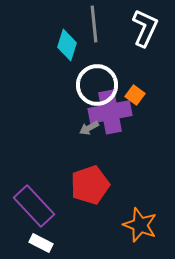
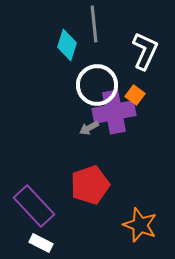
white L-shape: moved 23 px down
purple cross: moved 4 px right
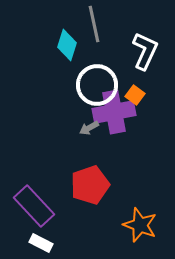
gray line: rotated 6 degrees counterclockwise
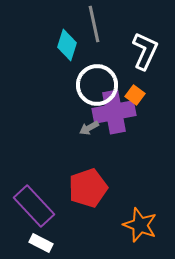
red pentagon: moved 2 px left, 3 px down
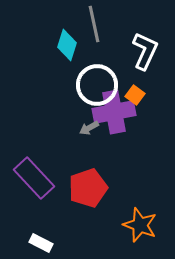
purple rectangle: moved 28 px up
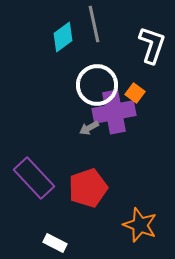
cyan diamond: moved 4 px left, 8 px up; rotated 36 degrees clockwise
white L-shape: moved 7 px right, 6 px up; rotated 6 degrees counterclockwise
orange square: moved 2 px up
white rectangle: moved 14 px right
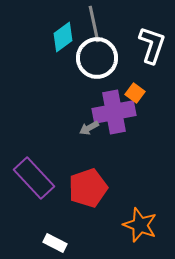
white circle: moved 27 px up
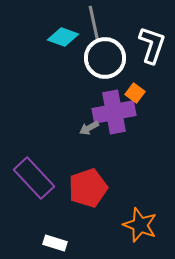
cyan diamond: rotated 56 degrees clockwise
white circle: moved 8 px right
white rectangle: rotated 10 degrees counterclockwise
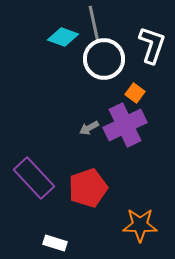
white circle: moved 1 px left, 1 px down
purple cross: moved 11 px right, 13 px down; rotated 15 degrees counterclockwise
orange star: rotated 20 degrees counterclockwise
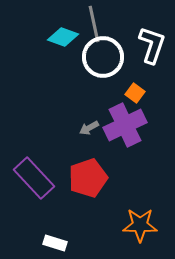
white circle: moved 1 px left, 2 px up
red pentagon: moved 10 px up
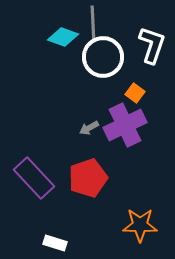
gray line: moved 1 px left; rotated 9 degrees clockwise
